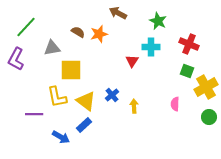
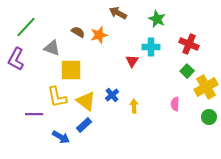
green star: moved 1 px left, 2 px up
orange star: moved 1 px down
gray triangle: rotated 30 degrees clockwise
green square: rotated 24 degrees clockwise
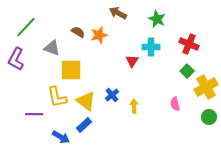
pink semicircle: rotated 16 degrees counterclockwise
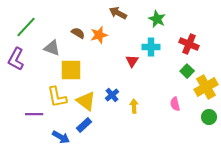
brown semicircle: moved 1 px down
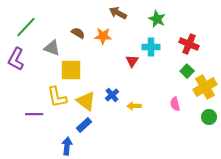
orange star: moved 4 px right, 1 px down; rotated 18 degrees clockwise
yellow cross: moved 1 px left
yellow arrow: rotated 88 degrees counterclockwise
blue arrow: moved 6 px right, 9 px down; rotated 114 degrees counterclockwise
